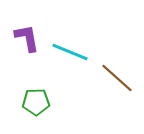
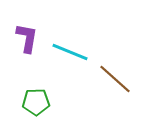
purple L-shape: rotated 20 degrees clockwise
brown line: moved 2 px left, 1 px down
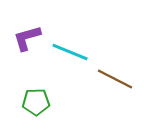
purple L-shape: rotated 116 degrees counterclockwise
brown line: rotated 15 degrees counterclockwise
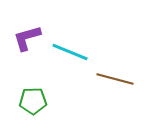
brown line: rotated 12 degrees counterclockwise
green pentagon: moved 3 px left, 1 px up
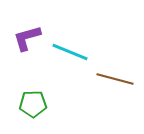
green pentagon: moved 3 px down
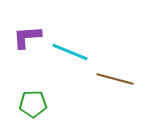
purple L-shape: moved 1 px up; rotated 12 degrees clockwise
